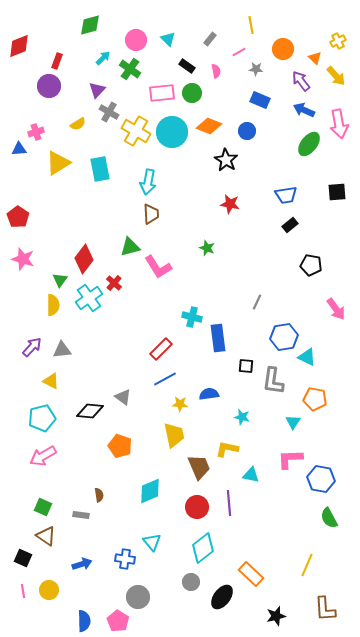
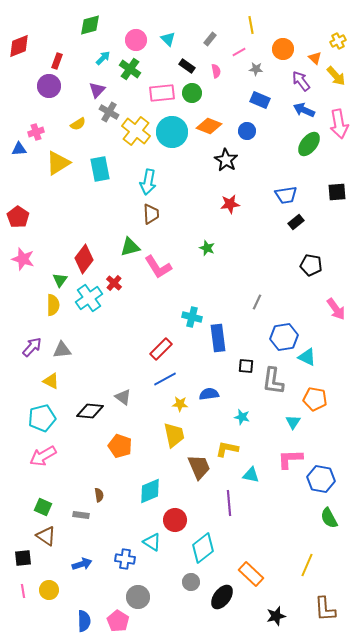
yellow cross at (136, 131): rotated 8 degrees clockwise
red star at (230, 204): rotated 18 degrees counterclockwise
black rectangle at (290, 225): moved 6 px right, 3 px up
red circle at (197, 507): moved 22 px left, 13 px down
cyan triangle at (152, 542): rotated 18 degrees counterclockwise
black square at (23, 558): rotated 30 degrees counterclockwise
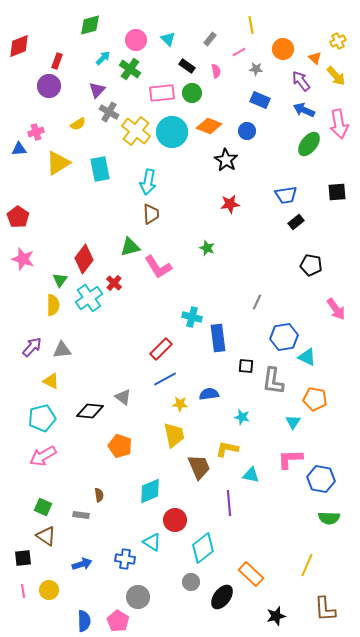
green semicircle at (329, 518): rotated 60 degrees counterclockwise
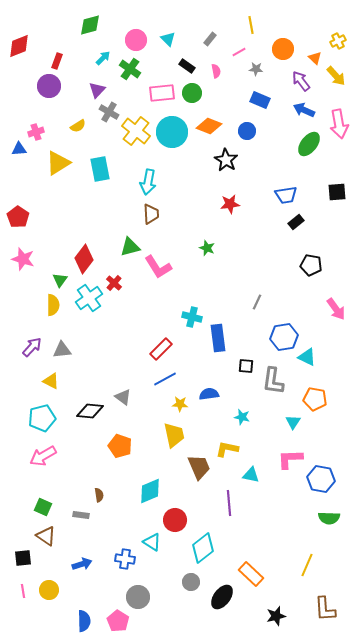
yellow semicircle at (78, 124): moved 2 px down
